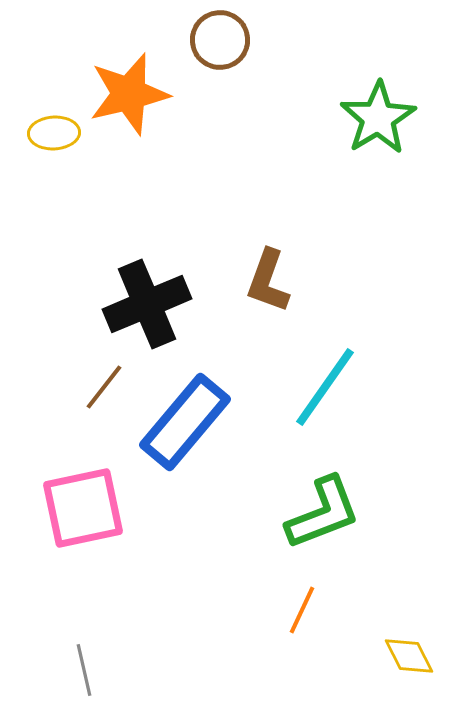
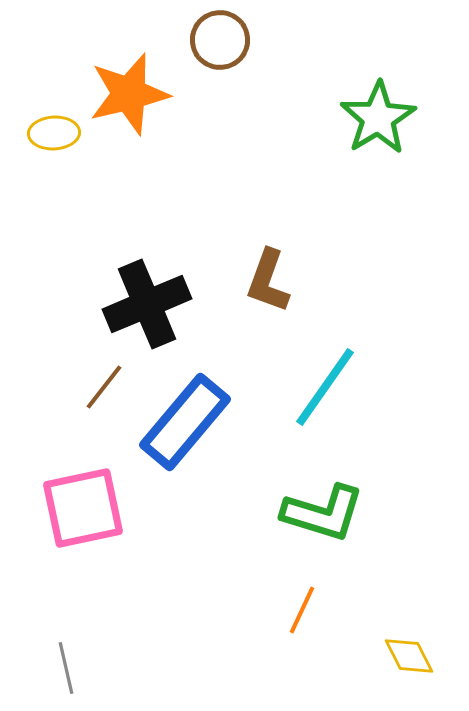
green L-shape: rotated 38 degrees clockwise
gray line: moved 18 px left, 2 px up
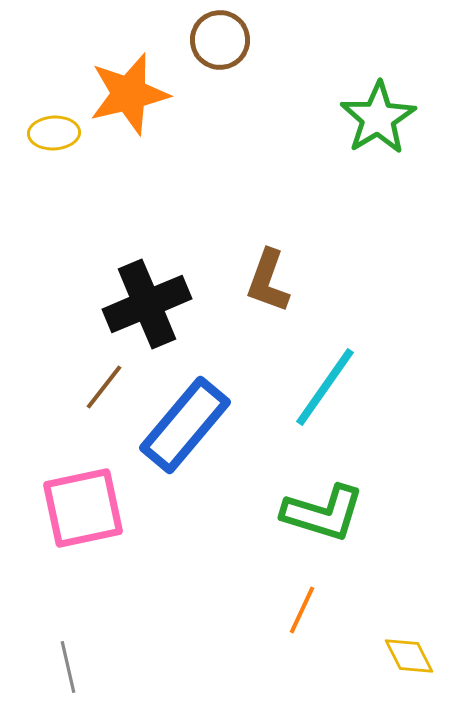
blue rectangle: moved 3 px down
gray line: moved 2 px right, 1 px up
